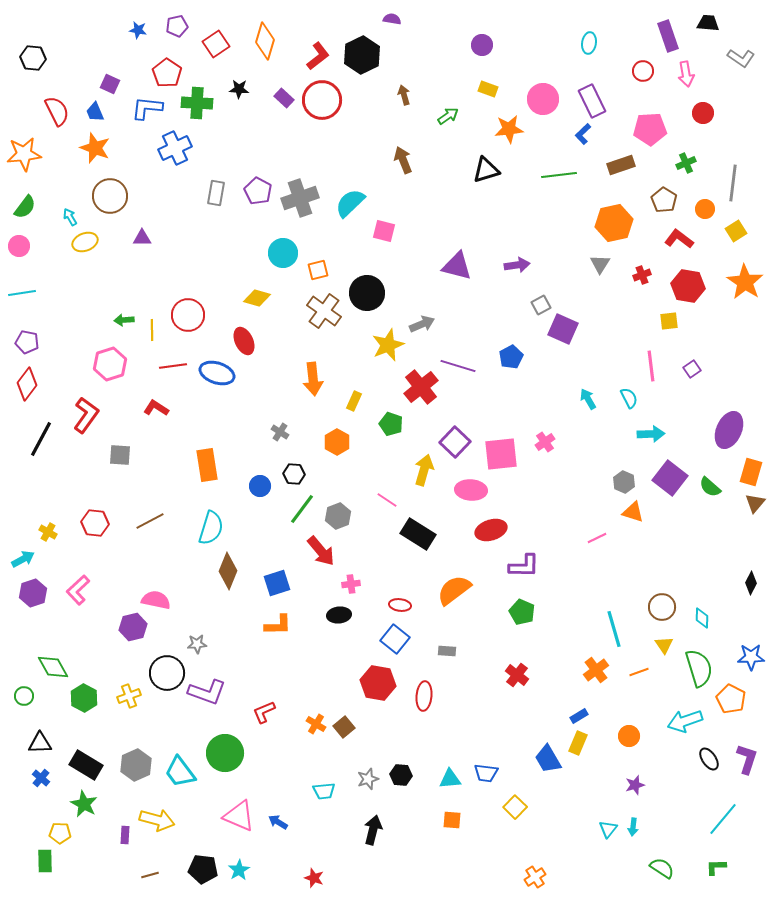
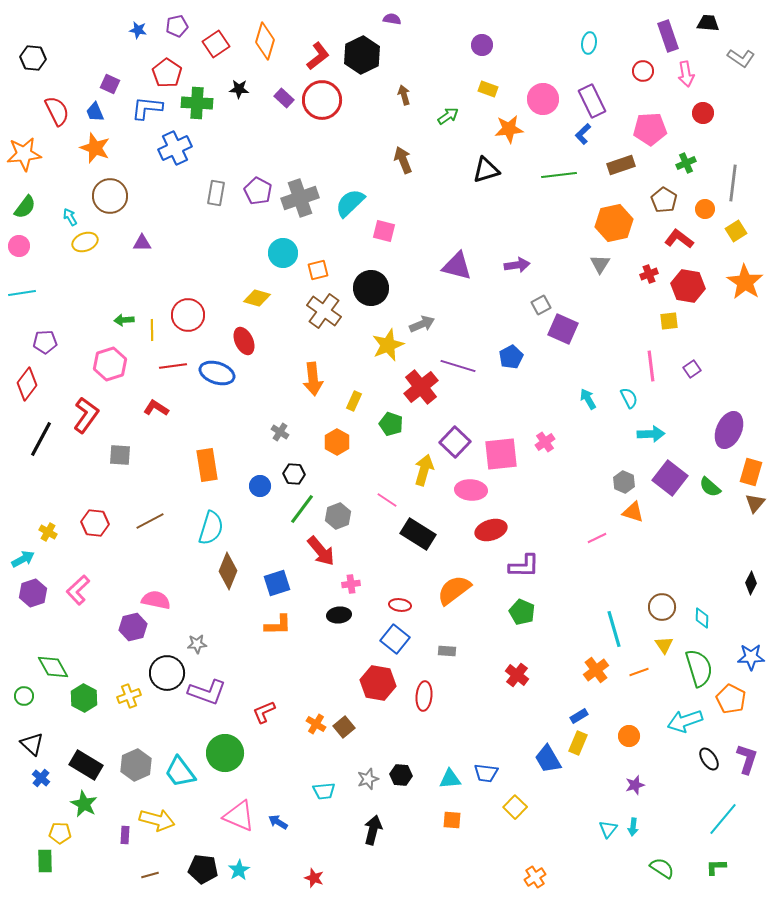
purple triangle at (142, 238): moved 5 px down
red cross at (642, 275): moved 7 px right, 1 px up
black circle at (367, 293): moved 4 px right, 5 px up
purple pentagon at (27, 342): moved 18 px right; rotated 15 degrees counterclockwise
black triangle at (40, 743): moved 8 px left, 1 px down; rotated 45 degrees clockwise
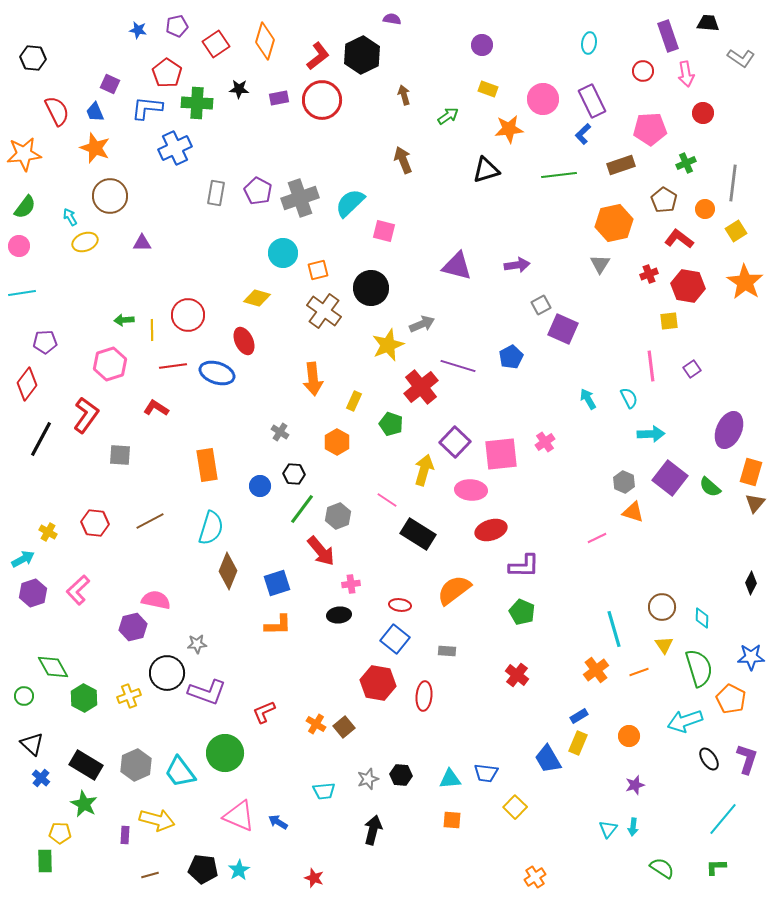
purple rectangle at (284, 98): moved 5 px left; rotated 54 degrees counterclockwise
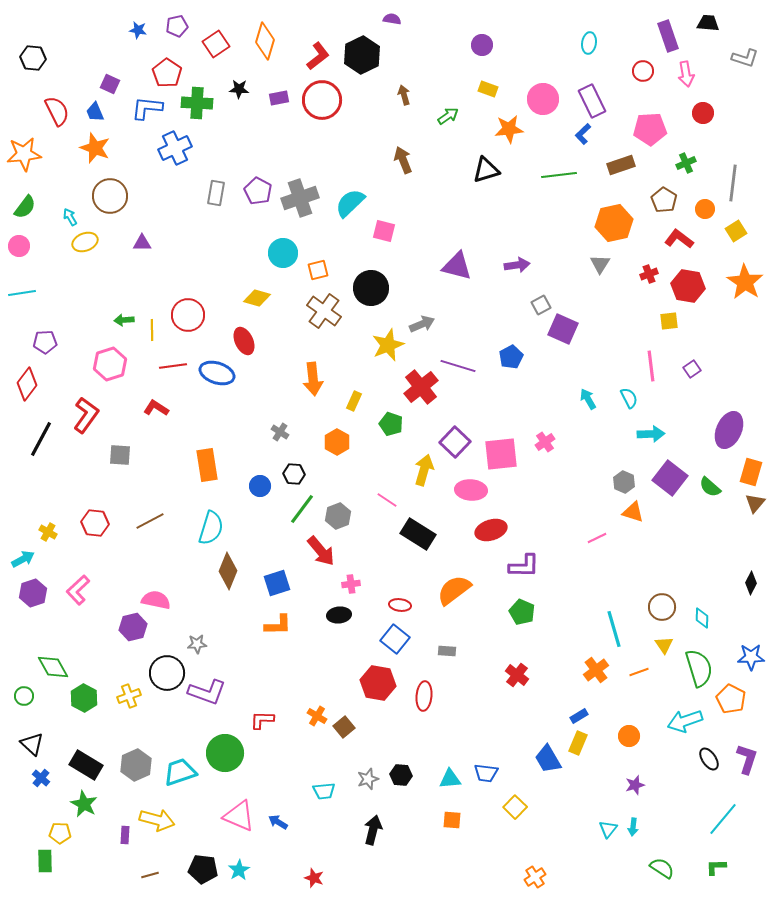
gray L-shape at (741, 58): moved 4 px right; rotated 16 degrees counterclockwise
red L-shape at (264, 712): moved 2 px left, 8 px down; rotated 25 degrees clockwise
orange cross at (316, 724): moved 1 px right, 8 px up
cyan trapezoid at (180, 772): rotated 108 degrees clockwise
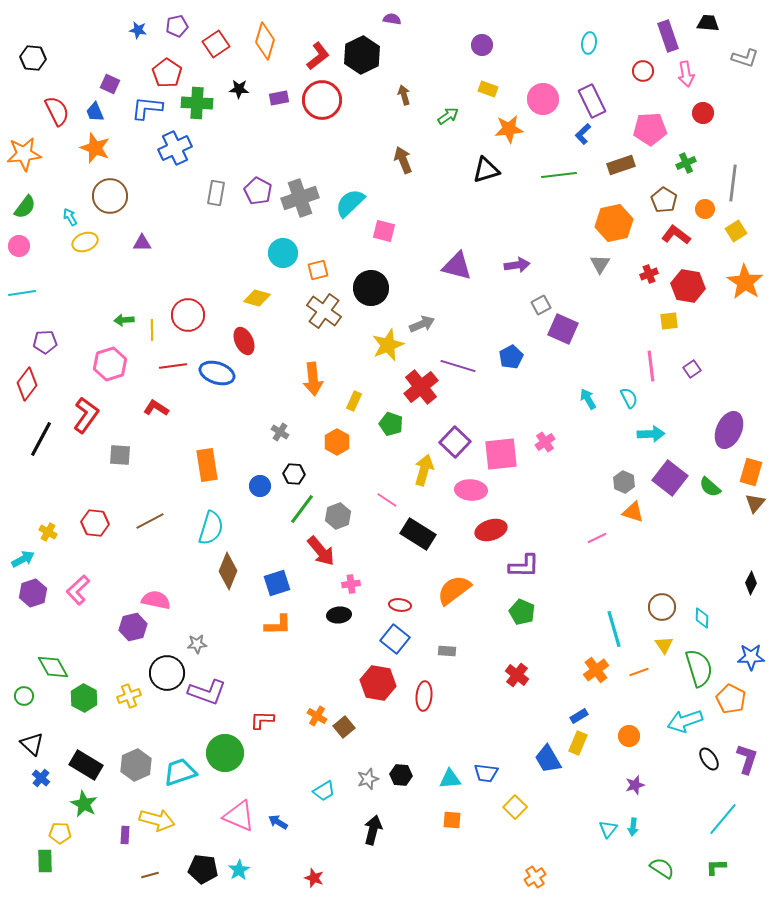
red L-shape at (679, 239): moved 3 px left, 4 px up
cyan trapezoid at (324, 791): rotated 25 degrees counterclockwise
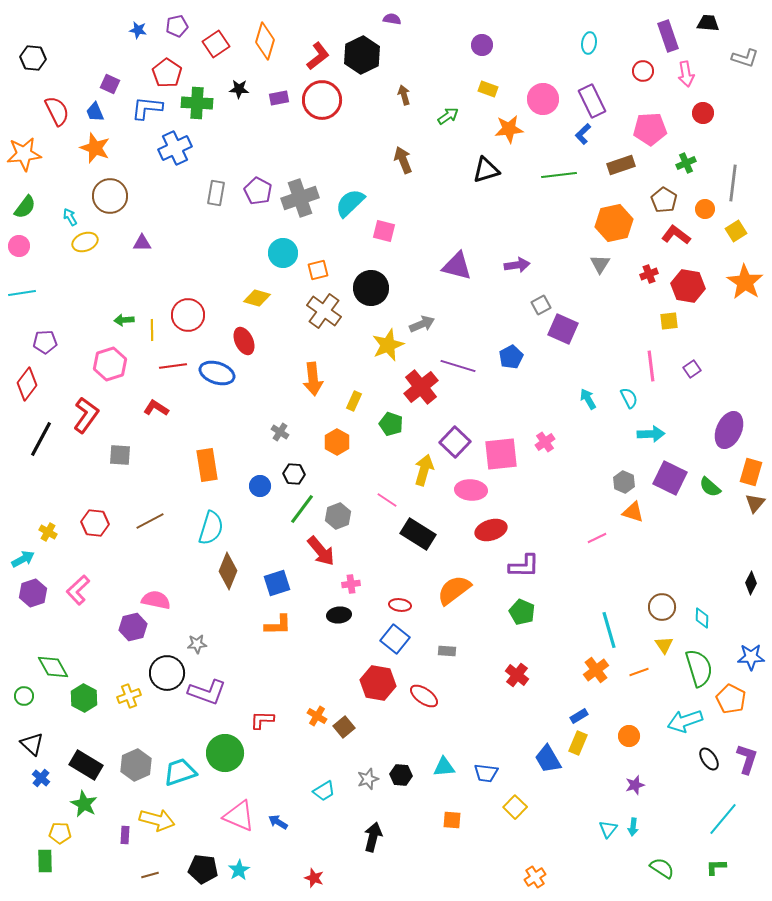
purple square at (670, 478): rotated 12 degrees counterclockwise
cyan line at (614, 629): moved 5 px left, 1 px down
red ellipse at (424, 696): rotated 60 degrees counterclockwise
cyan triangle at (450, 779): moved 6 px left, 12 px up
black arrow at (373, 830): moved 7 px down
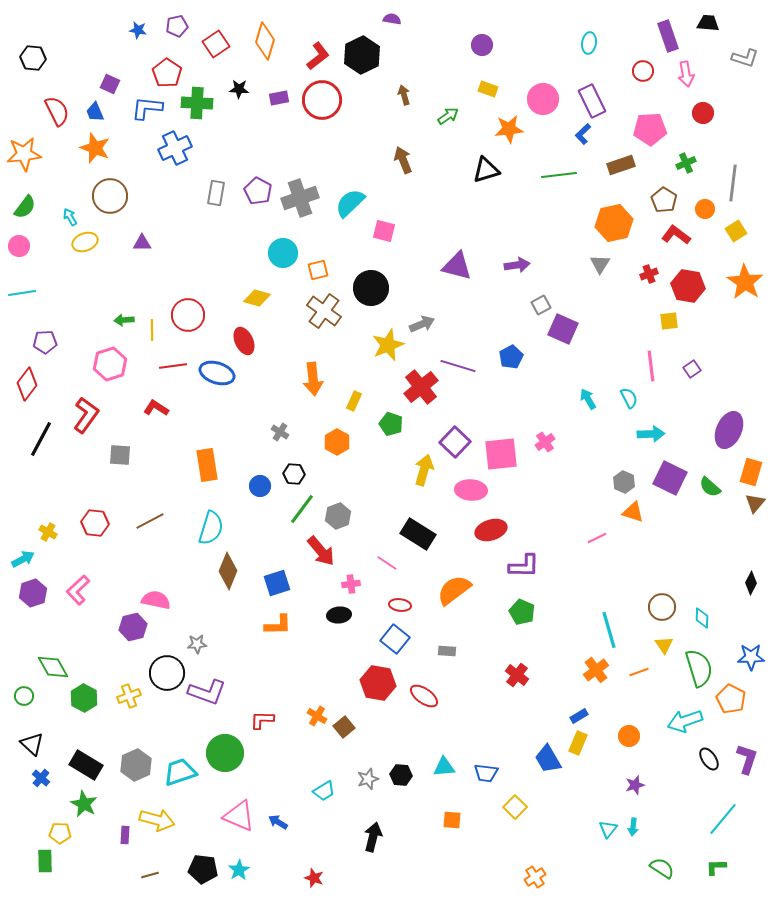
pink line at (387, 500): moved 63 px down
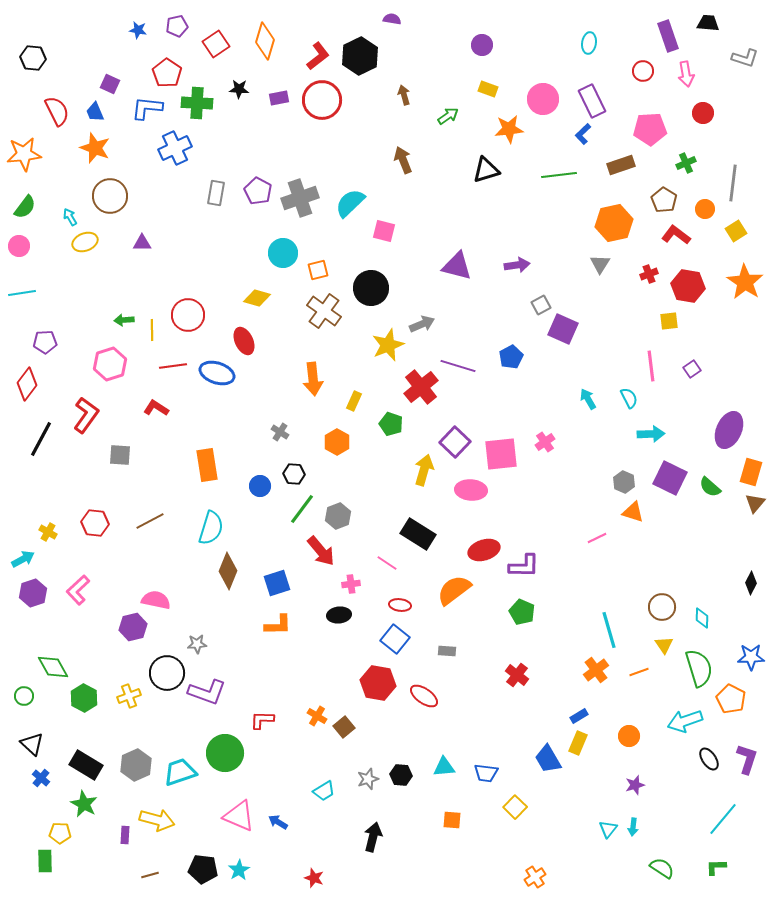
black hexagon at (362, 55): moved 2 px left, 1 px down
red ellipse at (491, 530): moved 7 px left, 20 px down
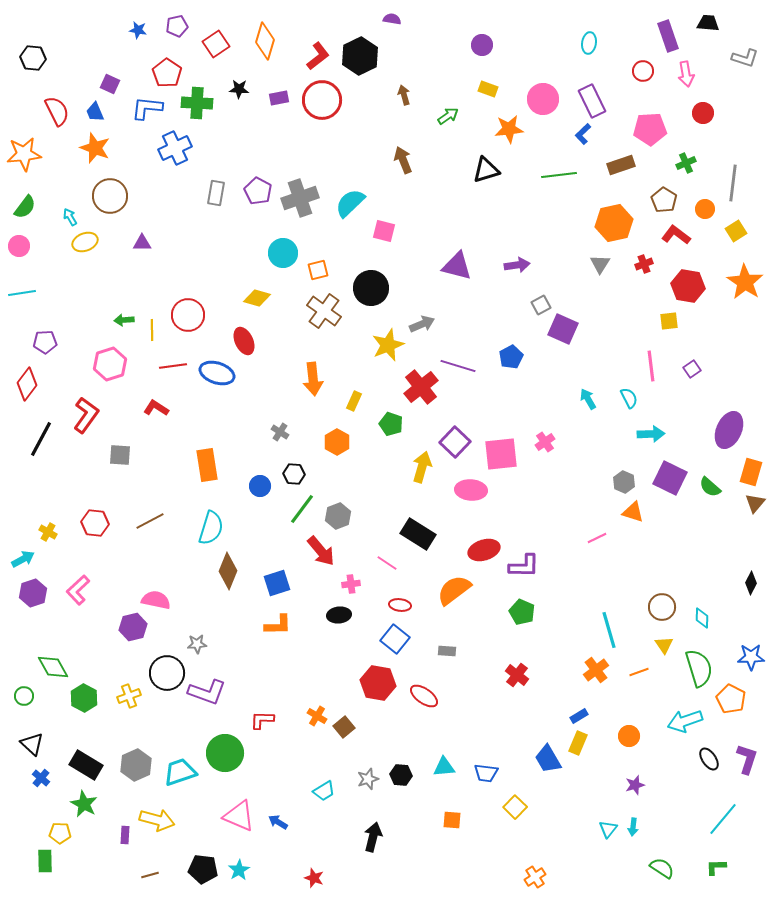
red cross at (649, 274): moved 5 px left, 10 px up
yellow arrow at (424, 470): moved 2 px left, 3 px up
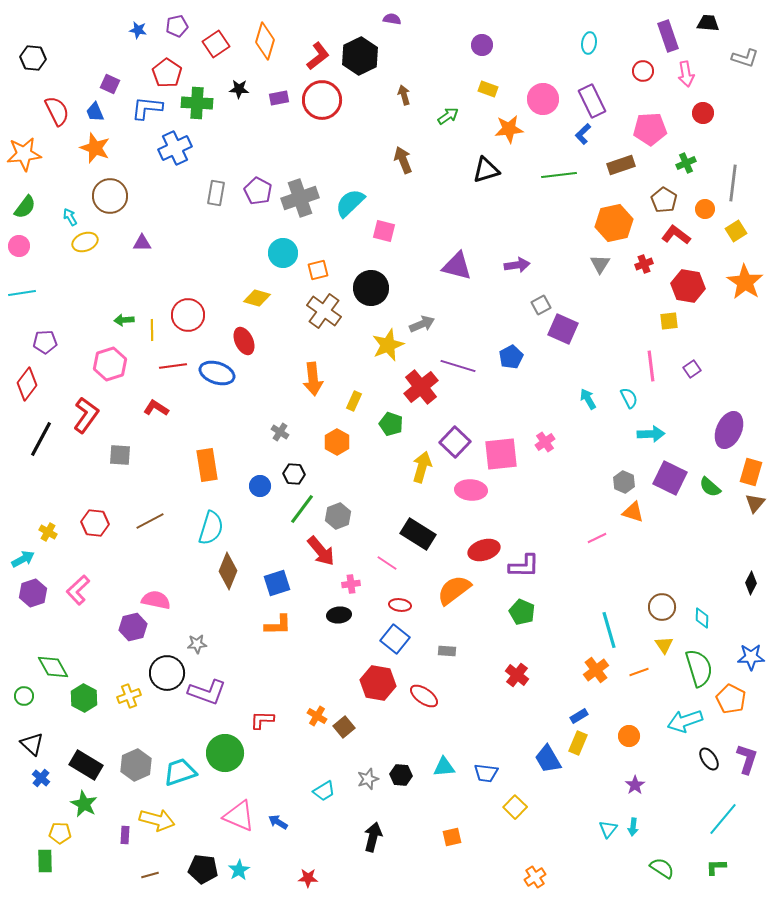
purple star at (635, 785): rotated 18 degrees counterclockwise
orange square at (452, 820): moved 17 px down; rotated 18 degrees counterclockwise
red star at (314, 878): moved 6 px left; rotated 18 degrees counterclockwise
